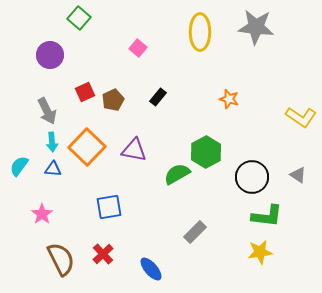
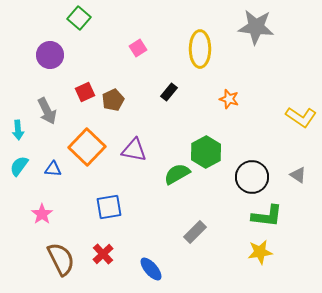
yellow ellipse: moved 17 px down
pink square: rotated 18 degrees clockwise
black rectangle: moved 11 px right, 5 px up
cyan arrow: moved 34 px left, 12 px up
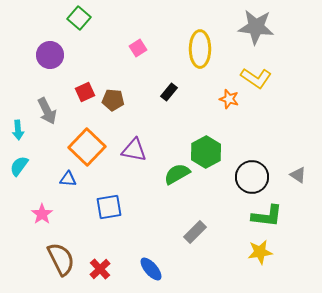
brown pentagon: rotated 30 degrees clockwise
yellow L-shape: moved 45 px left, 39 px up
blue triangle: moved 15 px right, 10 px down
red cross: moved 3 px left, 15 px down
